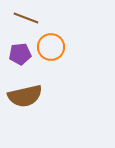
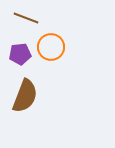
brown semicircle: rotated 56 degrees counterclockwise
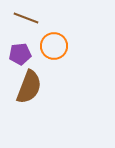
orange circle: moved 3 px right, 1 px up
brown semicircle: moved 4 px right, 9 px up
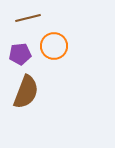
brown line: moved 2 px right; rotated 35 degrees counterclockwise
brown semicircle: moved 3 px left, 5 px down
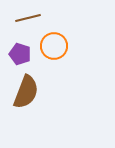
purple pentagon: rotated 25 degrees clockwise
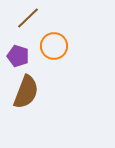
brown line: rotated 30 degrees counterclockwise
purple pentagon: moved 2 px left, 2 px down
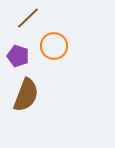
brown semicircle: moved 3 px down
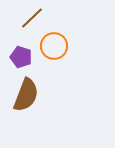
brown line: moved 4 px right
purple pentagon: moved 3 px right, 1 px down
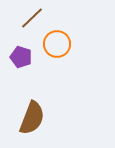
orange circle: moved 3 px right, 2 px up
brown semicircle: moved 6 px right, 23 px down
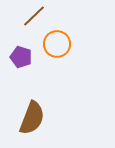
brown line: moved 2 px right, 2 px up
